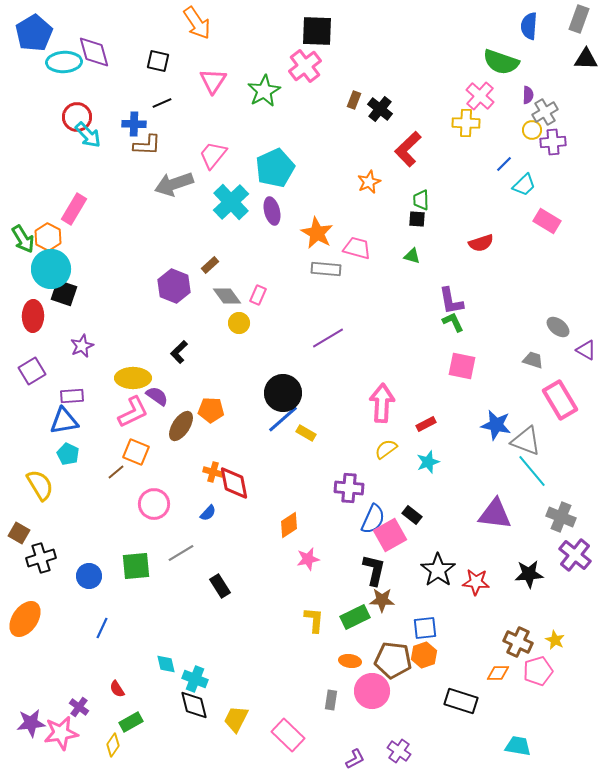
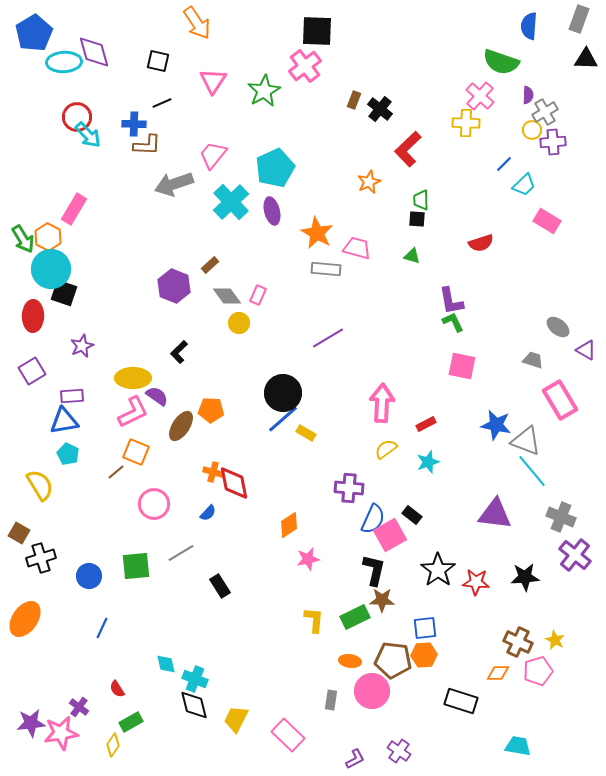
black star at (529, 574): moved 4 px left, 3 px down
orange hexagon at (424, 655): rotated 15 degrees clockwise
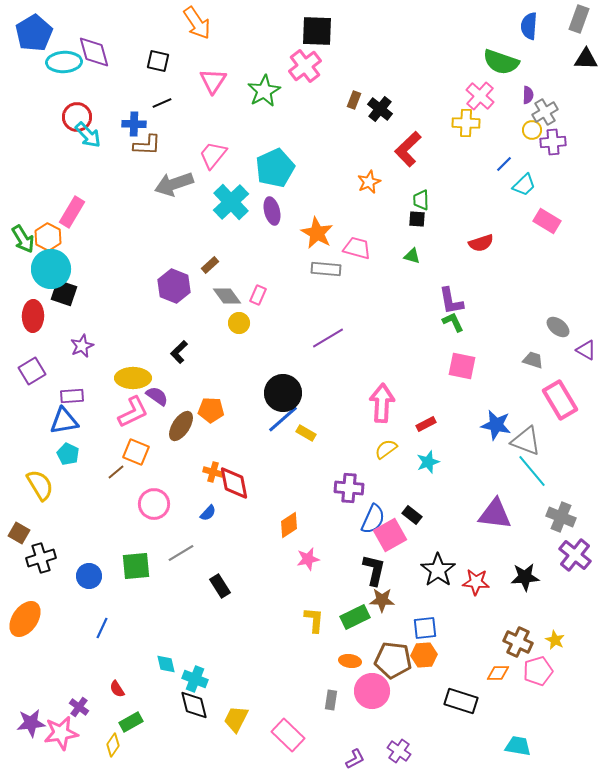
pink rectangle at (74, 209): moved 2 px left, 3 px down
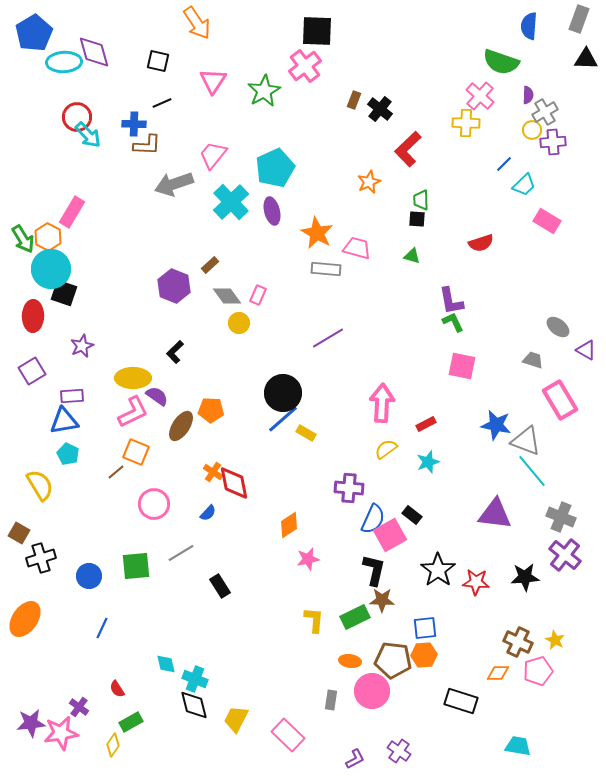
black L-shape at (179, 352): moved 4 px left
orange cross at (213, 472): rotated 18 degrees clockwise
purple cross at (575, 555): moved 10 px left
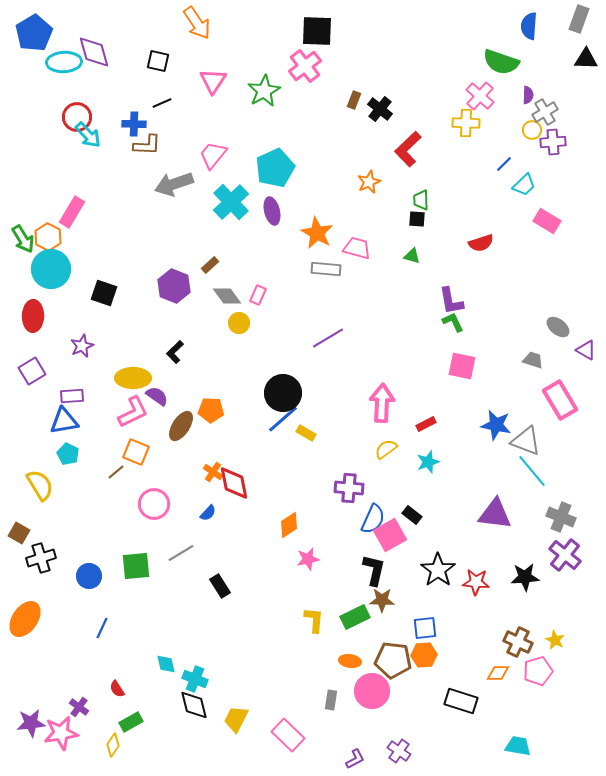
black square at (64, 293): moved 40 px right
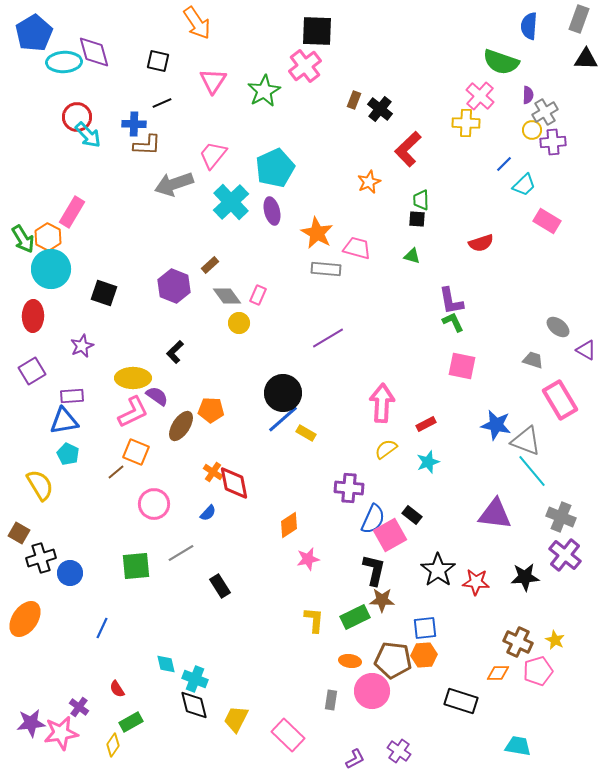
blue circle at (89, 576): moved 19 px left, 3 px up
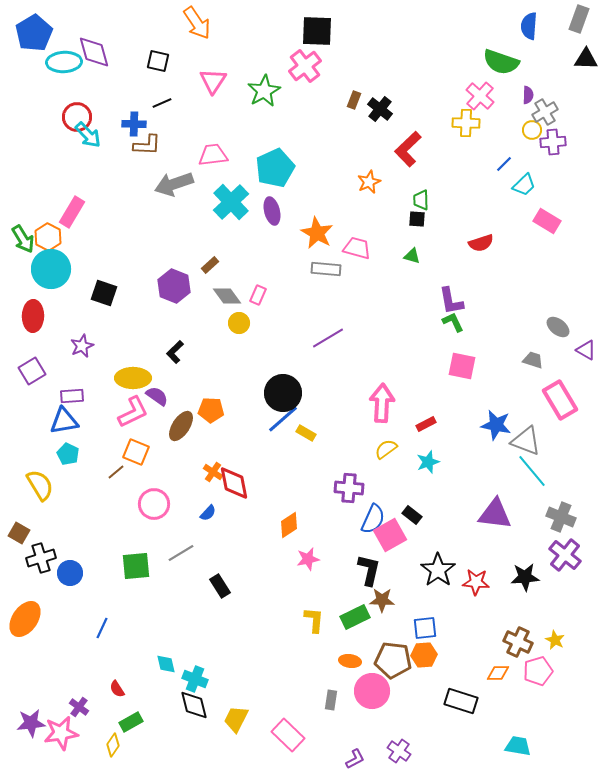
pink trapezoid at (213, 155): rotated 44 degrees clockwise
black L-shape at (374, 570): moved 5 px left
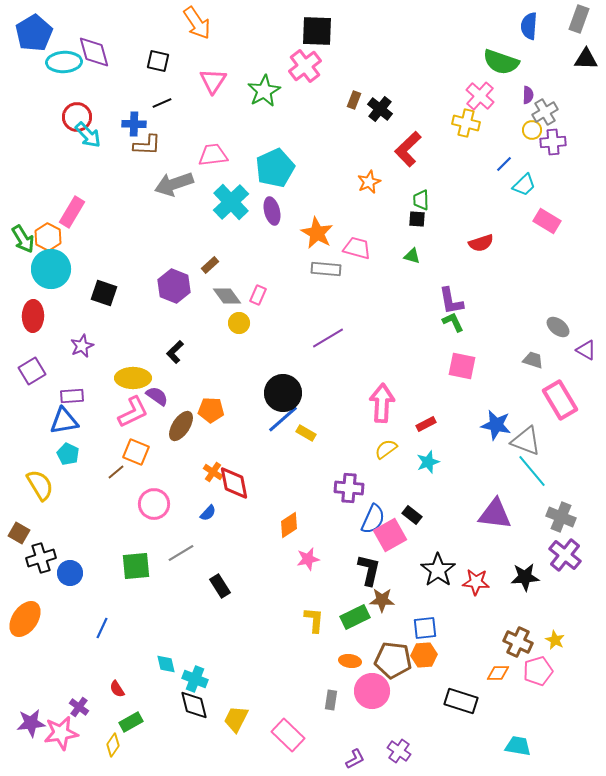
yellow cross at (466, 123): rotated 12 degrees clockwise
